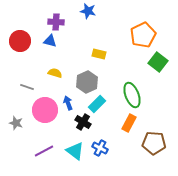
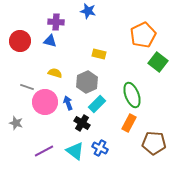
pink circle: moved 8 px up
black cross: moved 1 px left, 1 px down
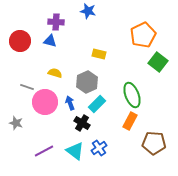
blue arrow: moved 2 px right
orange rectangle: moved 1 px right, 2 px up
blue cross: moved 1 px left; rotated 28 degrees clockwise
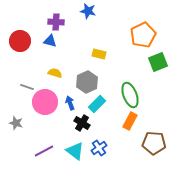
green square: rotated 30 degrees clockwise
green ellipse: moved 2 px left
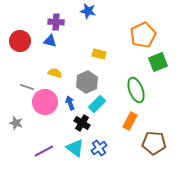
green ellipse: moved 6 px right, 5 px up
cyan triangle: moved 3 px up
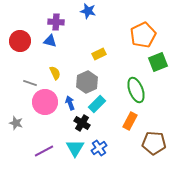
yellow rectangle: rotated 40 degrees counterclockwise
yellow semicircle: rotated 48 degrees clockwise
gray line: moved 3 px right, 4 px up
cyan triangle: rotated 24 degrees clockwise
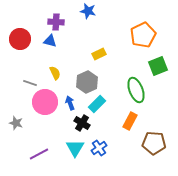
red circle: moved 2 px up
green square: moved 4 px down
purple line: moved 5 px left, 3 px down
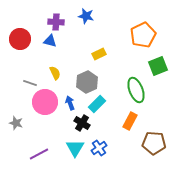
blue star: moved 2 px left, 5 px down
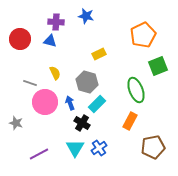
gray hexagon: rotated 20 degrees counterclockwise
brown pentagon: moved 1 px left, 4 px down; rotated 15 degrees counterclockwise
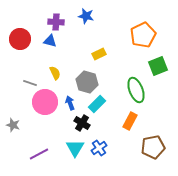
gray star: moved 3 px left, 2 px down
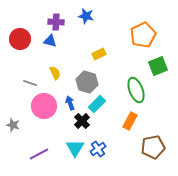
pink circle: moved 1 px left, 4 px down
black cross: moved 2 px up; rotated 14 degrees clockwise
blue cross: moved 1 px left, 1 px down
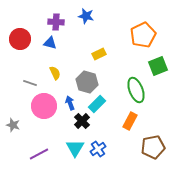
blue triangle: moved 2 px down
